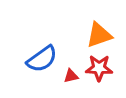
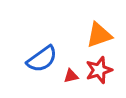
red star: moved 2 px down; rotated 20 degrees counterclockwise
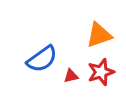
red star: moved 2 px right, 2 px down
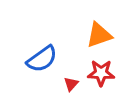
red star: moved 1 px down; rotated 20 degrees clockwise
red triangle: moved 8 px down; rotated 35 degrees counterclockwise
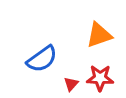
red star: moved 1 px left, 5 px down
